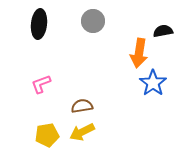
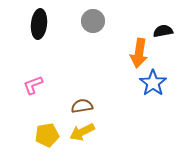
pink L-shape: moved 8 px left, 1 px down
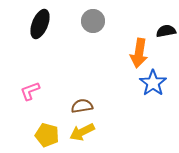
black ellipse: moved 1 px right; rotated 16 degrees clockwise
black semicircle: moved 3 px right
pink L-shape: moved 3 px left, 6 px down
yellow pentagon: rotated 25 degrees clockwise
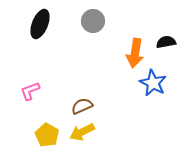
black semicircle: moved 11 px down
orange arrow: moved 4 px left
blue star: rotated 8 degrees counterclockwise
brown semicircle: rotated 15 degrees counterclockwise
yellow pentagon: rotated 15 degrees clockwise
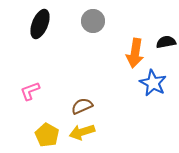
yellow arrow: rotated 10 degrees clockwise
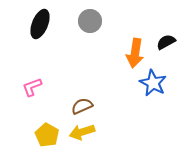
gray circle: moved 3 px left
black semicircle: rotated 18 degrees counterclockwise
pink L-shape: moved 2 px right, 4 px up
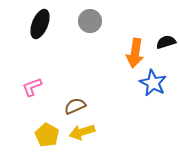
black semicircle: rotated 12 degrees clockwise
brown semicircle: moved 7 px left
